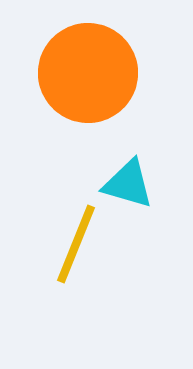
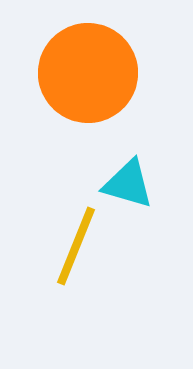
yellow line: moved 2 px down
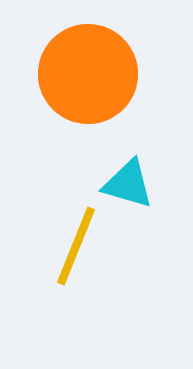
orange circle: moved 1 px down
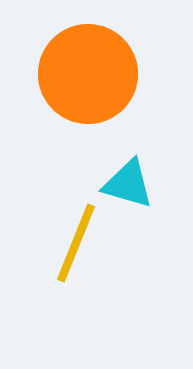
yellow line: moved 3 px up
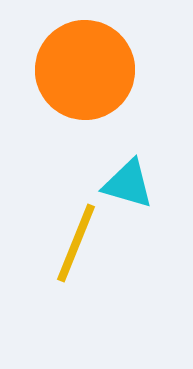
orange circle: moved 3 px left, 4 px up
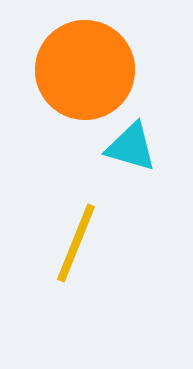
cyan triangle: moved 3 px right, 37 px up
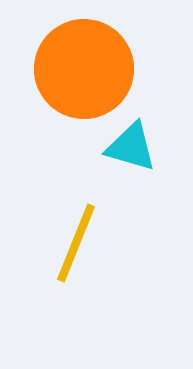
orange circle: moved 1 px left, 1 px up
